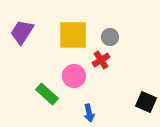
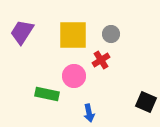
gray circle: moved 1 px right, 3 px up
green rectangle: rotated 30 degrees counterclockwise
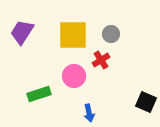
green rectangle: moved 8 px left; rotated 30 degrees counterclockwise
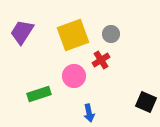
yellow square: rotated 20 degrees counterclockwise
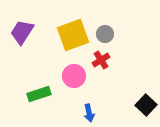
gray circle: moved 6 px left
black square: moved 3 px down; rotated 20 degrees clockwise
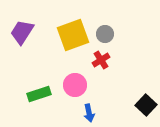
pink circle: moved 1 px right, 9 px down
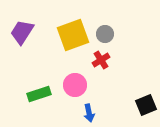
black square: rotated 25 degrees clockwise
